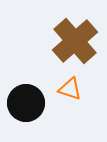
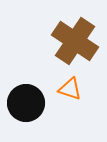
brown cross: rotated 15 degrees counterclockwise
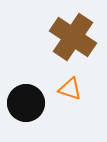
brown cross: moved 2 px left, 4 px up
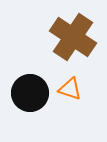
black circle: moved 4 px right, 10 px up
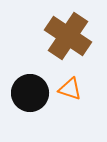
brown cross: moved 5 px left, 1 px up
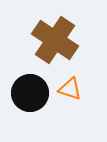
brown cross: moved 13 px left, 4 px down
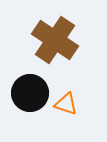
orange triangle: moved 4 px left, 15 px down
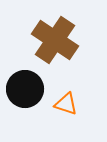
black circle: moved 5 px left, 4 px up
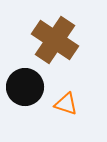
black circle: moved 2 px up
